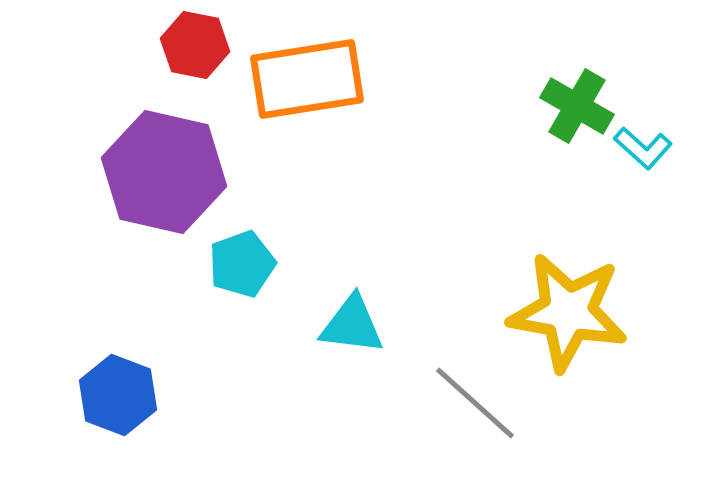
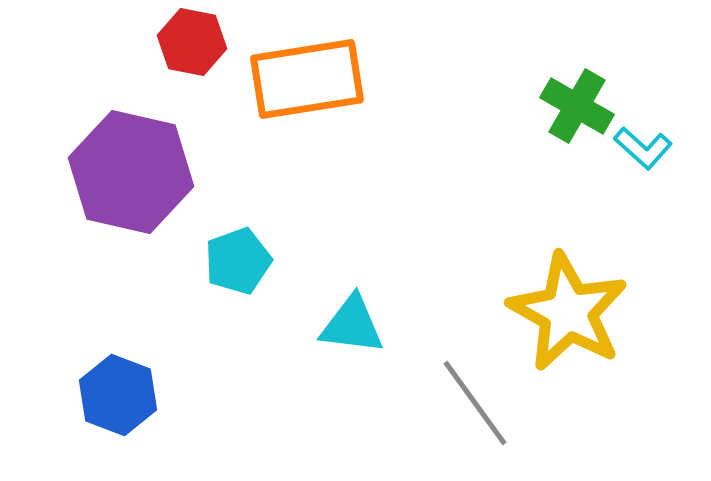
red hexagon: moved 3 px left, 3 px up
purple hexagon: moved 33 px left
cyan pentagon: moved 4 px left, 3 px up
yellow star: rotated 19 degrees clockwise
gray line: rotated 12 degrees clockwise
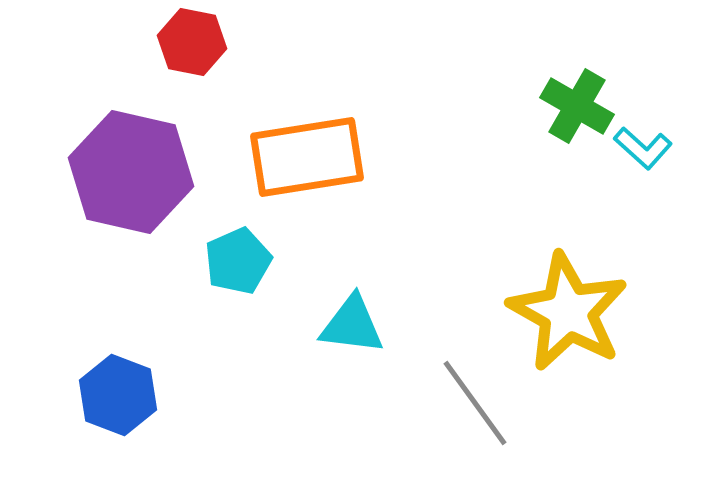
orange rectangle: moved 78 px down
cyan pentagon: rotated 4 degrees counterclockwise
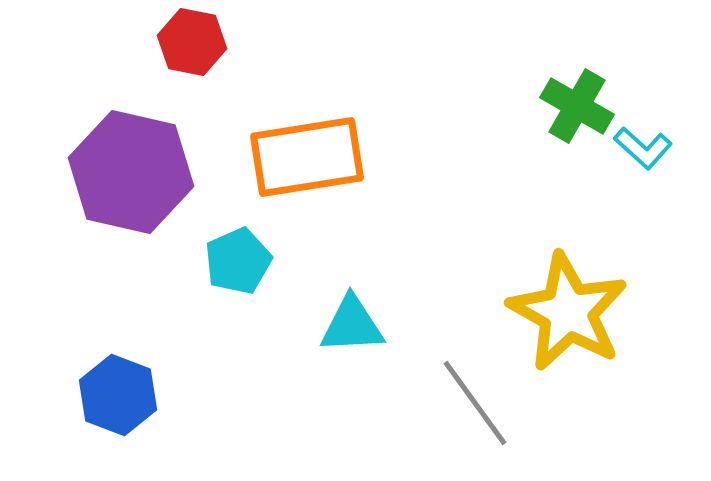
cyan triangle: rotated 10 degrees counterclockwise
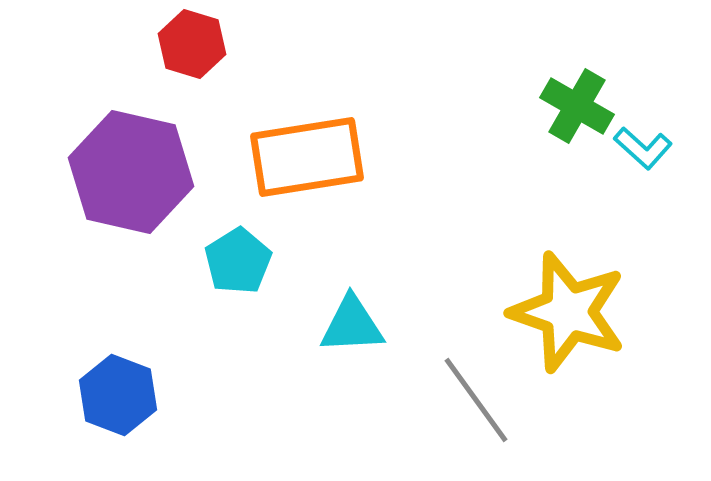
red hexagon: moved 2 px down; rotated 6 degrees clockwise
cyan pentagon: rotated 8 degrees counterclockwise
yellow star: rotated 10 degrees counterclockwise
gray line: moved 1 px right, 3 px up
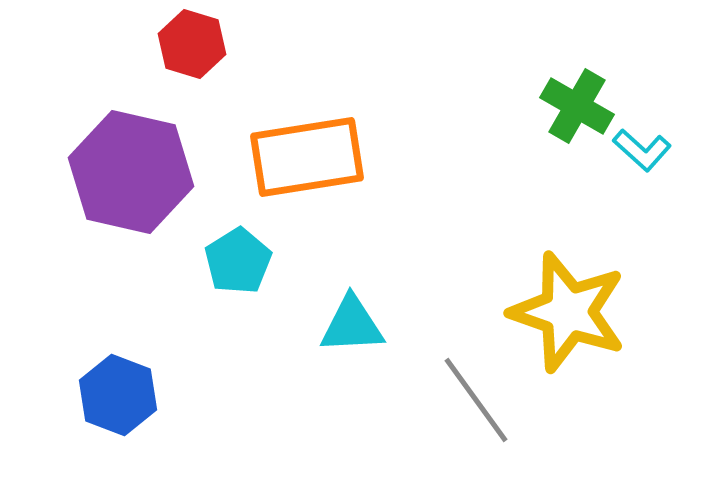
cyan L-shape: moved 1 px left, 2 px down
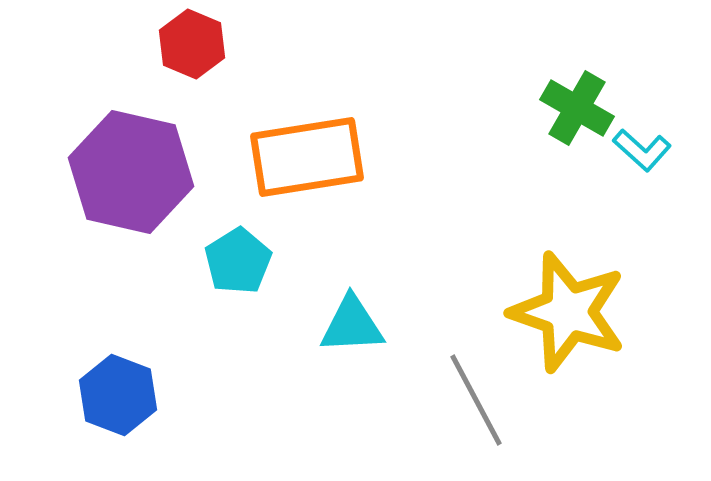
red hexagon: rotated 6 degrees clockwise
green cross: moved 2 px down
gray line: rotated 8 degrees clockwise
